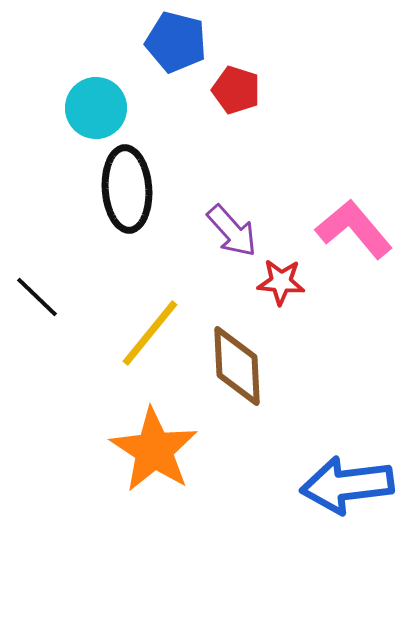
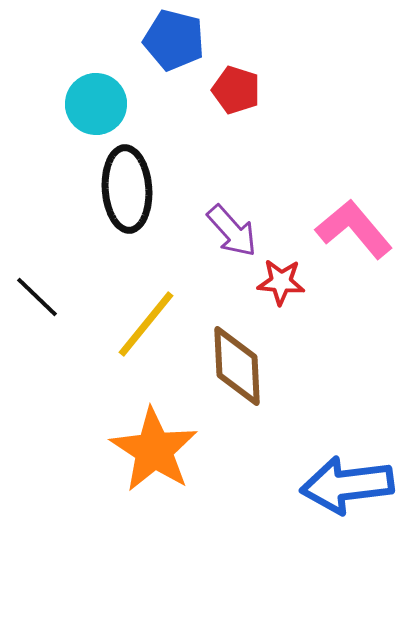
blue pentagon: moved 2 px left, 2 px up
cyan circle: moved 4 px up
yellow line: moved 4 px left, 9 px up
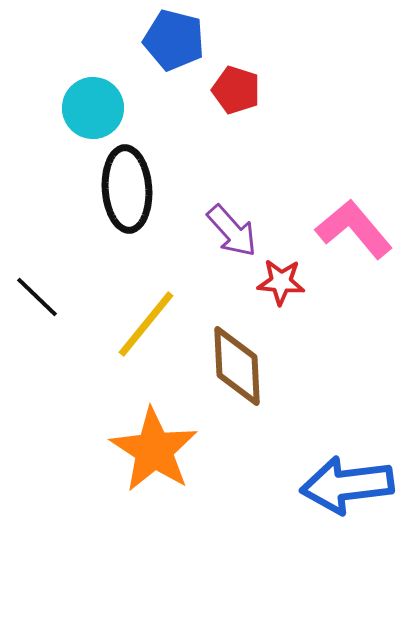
cyan circle: moved 3 px left, 4 px down
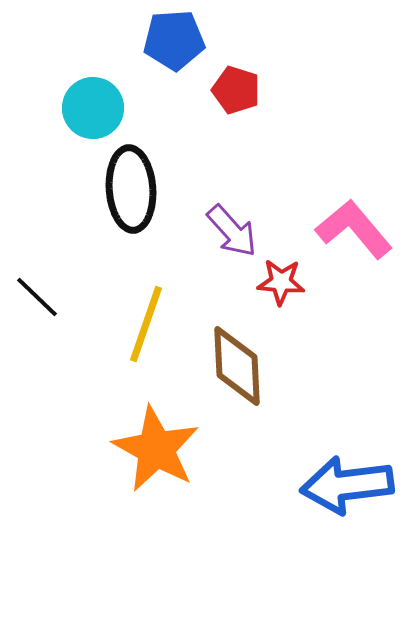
blue pentagon: rotated 18 degrees counterclockwise
black ellipse: moved 4 px right
yellow line: rotated 20 degrees counterclockwise
orange star: moved 2 px right, 1 px up; rotated 4 degrees counterclockwise
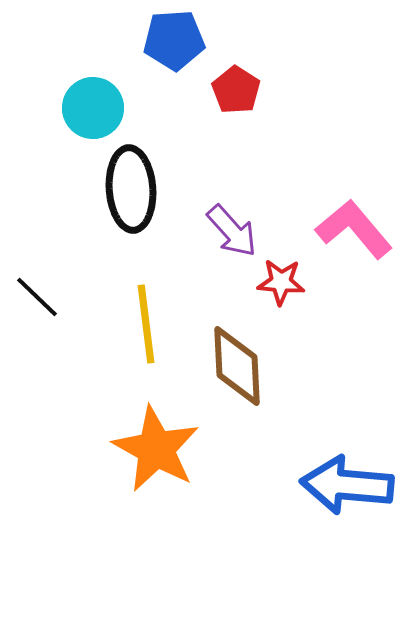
red pentagon: rotated 15 degrees clockwise
yellow line: rotated 26 degrees counterclockwise
blue arrow: rotated 12 degrees clockwise
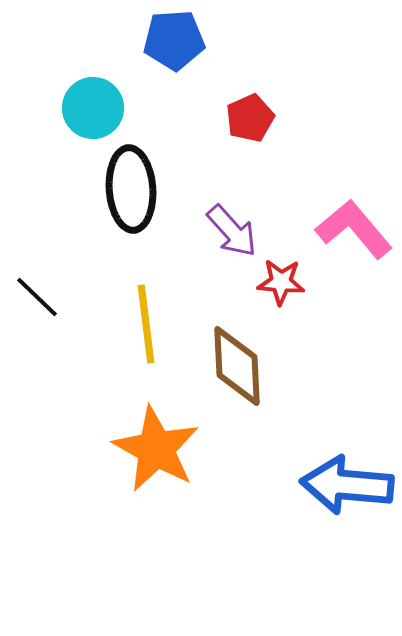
red pentagon: moved 14 px right, 28 px down; rotated 15 degrees clockwise
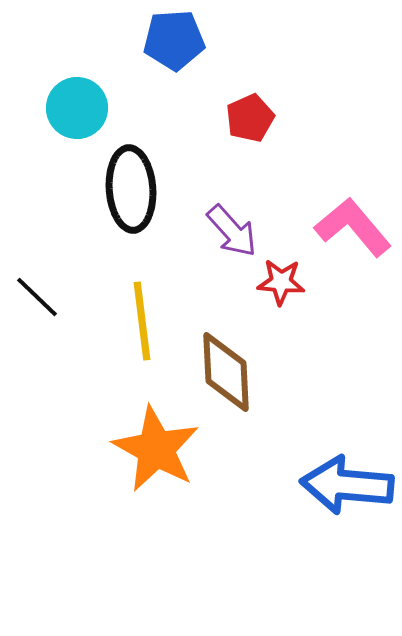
cyan circle: moved 16 px left
pink L-shape: moved 1 px left, 2 px up
yellow line: moved 4 px left, 3 px up
brown diamond: moved 11 px left, 6 px down
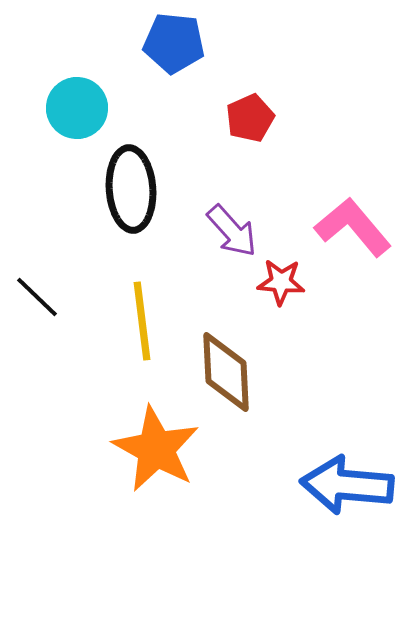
blue pentagon: moved 3 px down; rotated 10 degrees clockwise
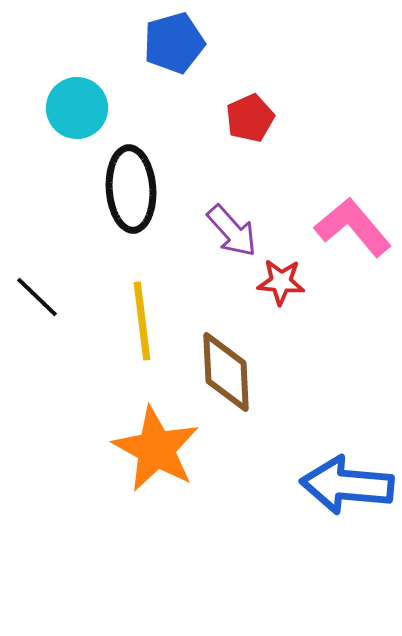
blue pentagon: rotated 22 degrees counterclockwise
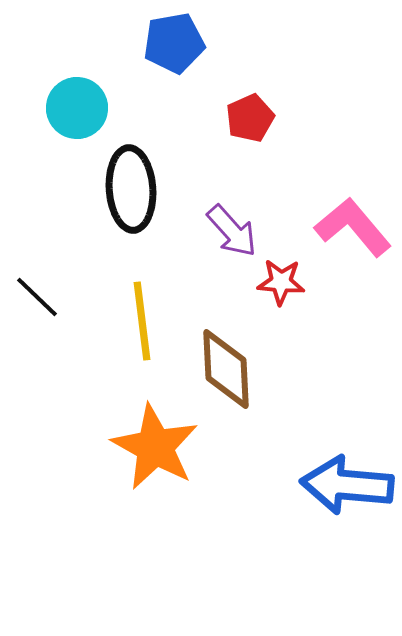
blue pentagon: rotated 6 degrees clockwise
brown diamond: moved 3 px up
orange star: moved 1 px left, 2 px up
